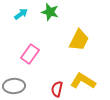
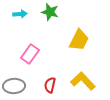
cyan arrow: moved 1 px left; rotated 32 degrees clockwise
yellow L-shape: rotated 15 degrees clockwise
red semicircle: moved 7 px left, 4 px up
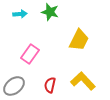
gray ellipse: rotated 35 degrees counterclockwise
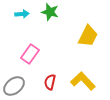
cyan arrow: moved 2 px right
yellow trapezoid: moved 9 px right, 4 px up
red semicircle: moved 3 px up
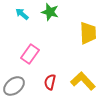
cyan arrow: rotated 136 degrees counterclockwise
yellow trapezoid: moved 3 px up; rotated 30 degrees counterclockwise
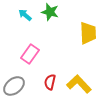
cyan arrow: moved 3 px right, 1 px down
yellow L-shape: moved 4 px left, 3 px down
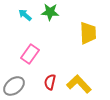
green star: rotated 12 degrees counterclockwise
